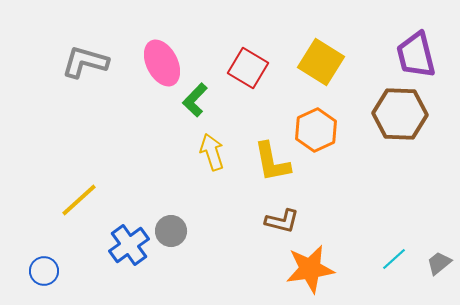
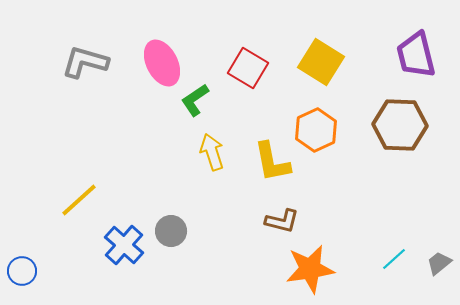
green L-shape: rotated 12 degrees clockwise
brown hexagon: moved 11 px down
blue cross: moved 5 px left; rotated 12 degrees counterclockwise
blue circle: moved 22 px left
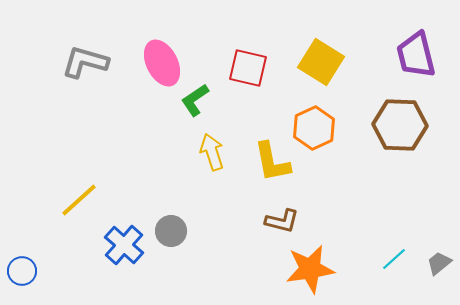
red square: rotated 18 degrees counterclockwise
orange hexagon: moved 2 px left, 2 px up
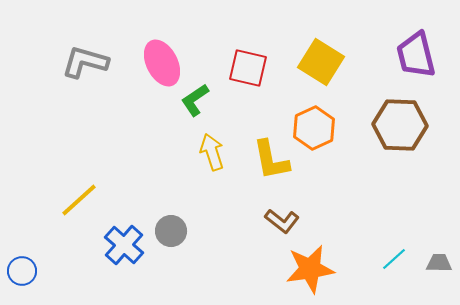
yellow L-shape: moved 1 px left, 2 px up
brown L-shape: rotated 24 degrees clockwise
gray trapezoid: rotated 40 degrees clockwise
